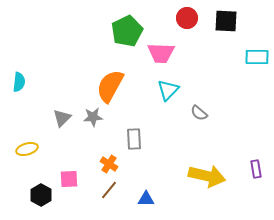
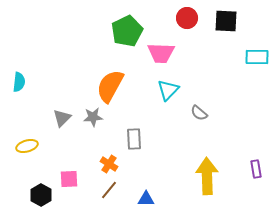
yellow ellipse: moved 3 px up
yellow arrow: rotated 105 degrees counterclockwise
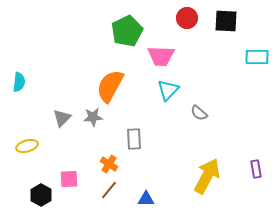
pink trapezoid: moved 3 px down
yellow arrow: rotated 30 degrees clockwise
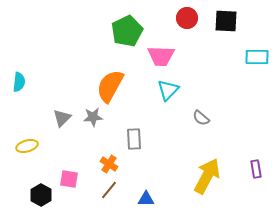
gray semicircle: moved 2 px right, 5 px down
pink square: rotated 12 degrees clockwise
